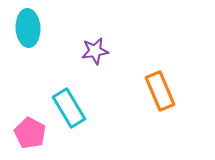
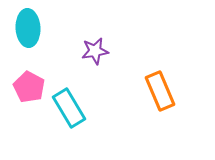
pink pentagon: moved 1 px left, 46 px up
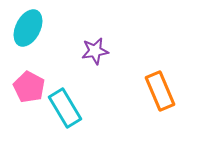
cyan ellipse: rotated 30 degrees clockwise
cyan rectangle: moved 4 px left
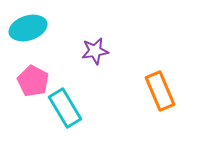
cyan ellipse: rotated 45 degrees clockwise
pink pentagon: moved 4 px right, 6 px up
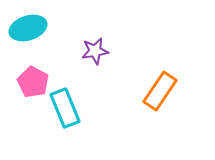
pink pentagon: moved 1 px down
orange rectangle: rotated 57 degrees clockwise
cyan rectangle: rotated 9 degrees clockwise
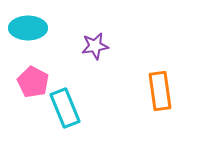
cyan ellipse: rotated 18 degrees clockwise
purple star: moved 5 px up
orange rectangle: rotated 42 degrees counterclockwise
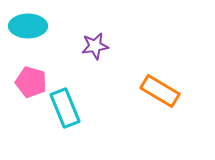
cyan ellipse: moved 2 px up
pink pentagon: moved 2 px left; rotated 12 degrees counterclockwise
orange rectangle: rotated 51 degrees counterclockwise
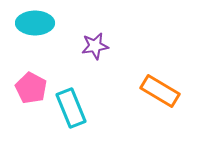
cyan ellipse: moved 7 px right, 3 px up
pink pentagon: moved 6 px down; rotated 12 degrees clockwise
cyan rectangle: moved 6 px right
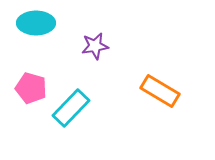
cyan ellipse: moved 1 px right
pink pentagon: rotated 12 degrees counterclockwise
cyan rectangle: rotated 66 degrees clockwise
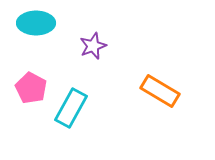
purple star: moved 2 px left; rotated 12 degrees counterclockwise
pink pentagon: rotated 12 degrees clockwise
cyan rectangle: rotated 15 degrees counterclockwise
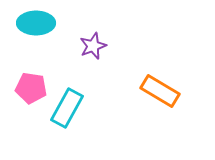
pink pentagon: rotated 20 degrees counterclockwise
cyan rectangle: moved 4 px left
